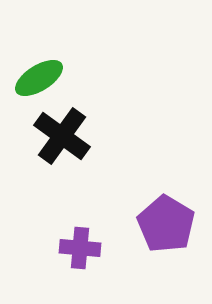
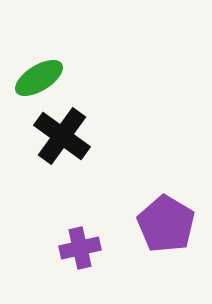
purple cross: rotated 18 degrees counterclockwise
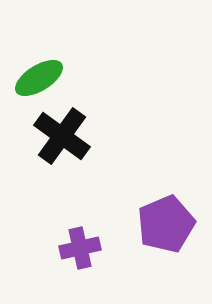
purple pentagon: rotated 18 degrees clockwise
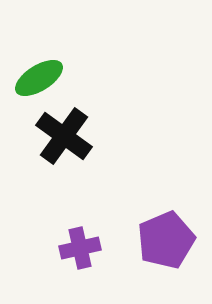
black cross: moved 2 px right
purple pentagon: moved 16 px down
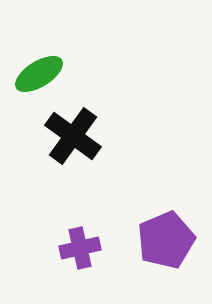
green ellipse: moved 4 px up
black cross: moved 9 px right
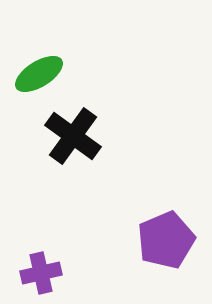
purple cross: moved 39 px left, 25 px down
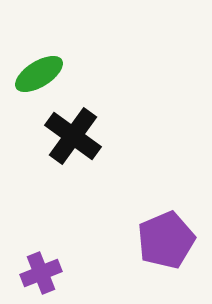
purple cross: rotated 9 degrees counterclockwise
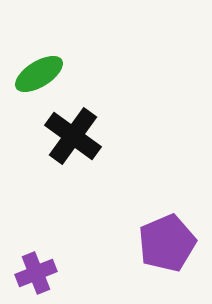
purple pentagon: moved 1 px right, 3 px down
purple cross: moved 5 px left
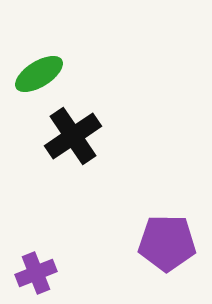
black cross: rotated 20 degrees clockwise
purple pentagon: rotated 24 degrees clockwise
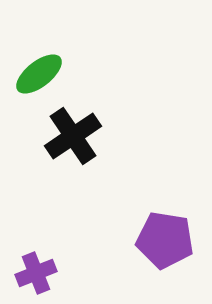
green ellipse: rotated 6 degrees counterclockwise
purple pentagon: moved 2 px left, 3 px up; rotated 8 degrees clockwise
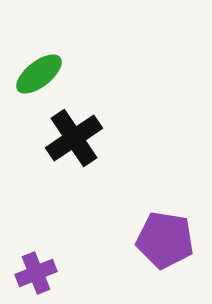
black cross: moved 1 px right, 2 px down
